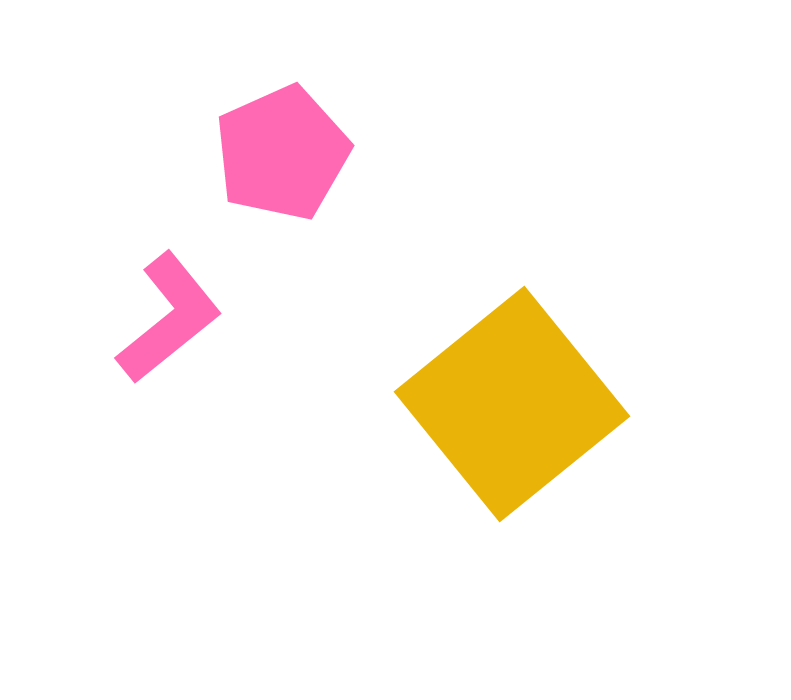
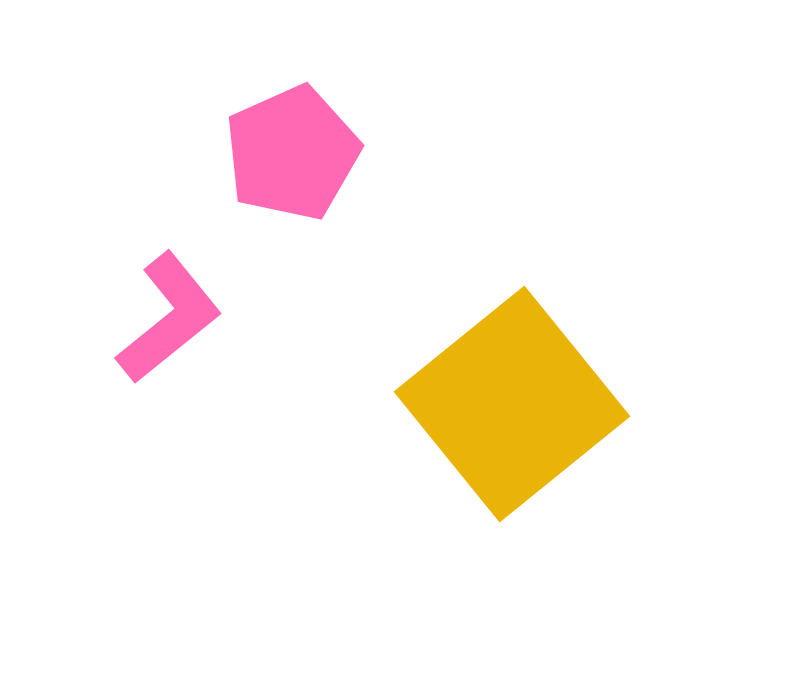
pink pentagon: moved 10 px right
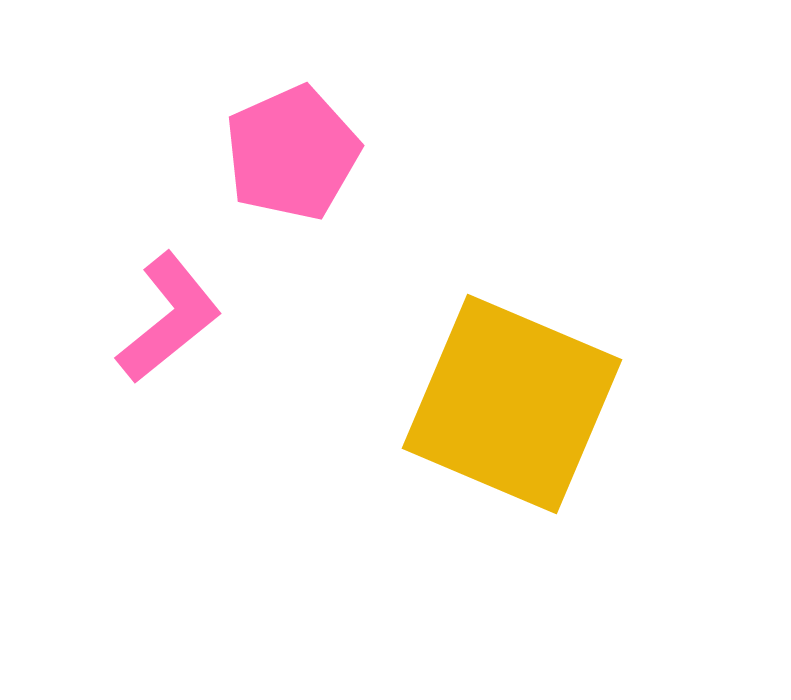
yellow square: rotated 28 degrees counterclockwise
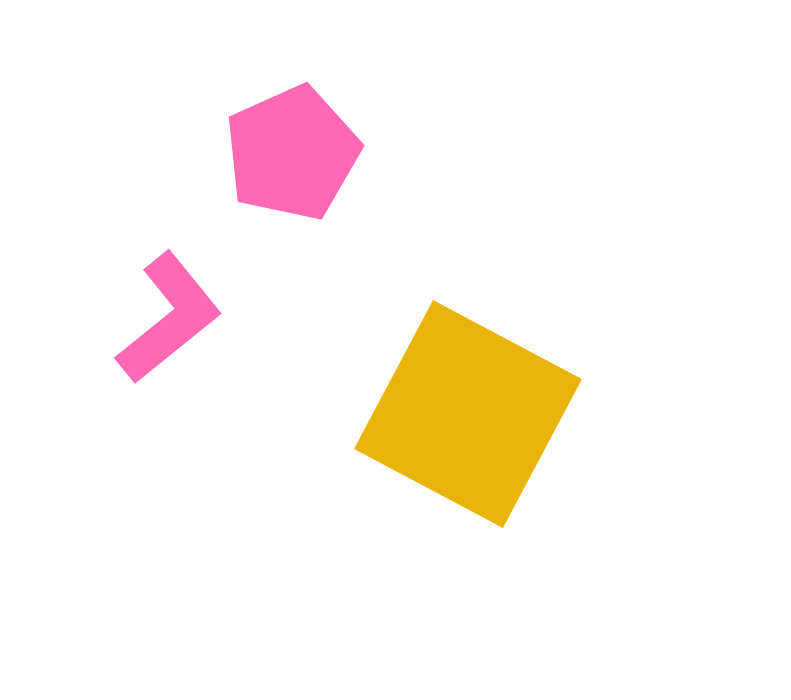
yellow square: moved 44 px left, 10 px down; rotated 5 degrees clockwise
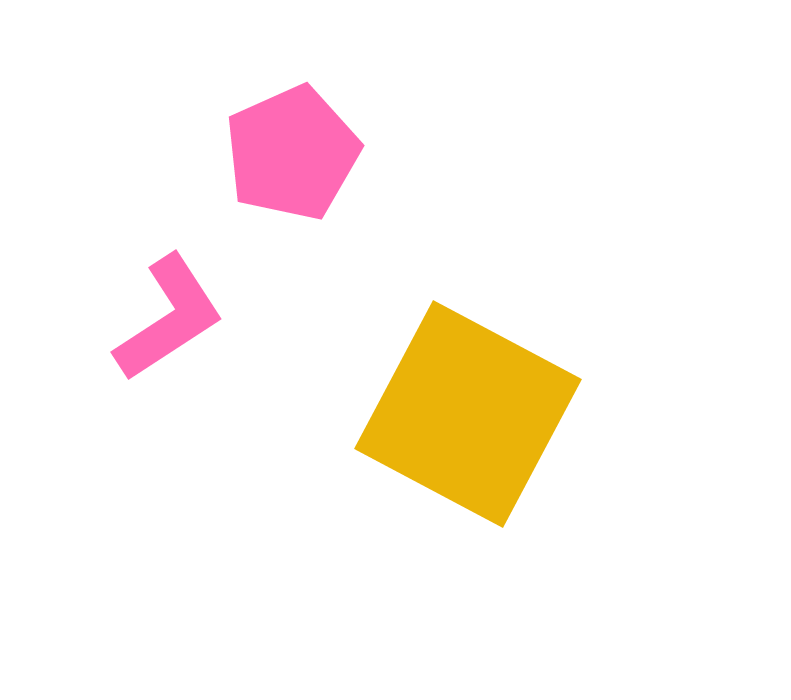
pink L-shape: rotated 6 degrees clockwise
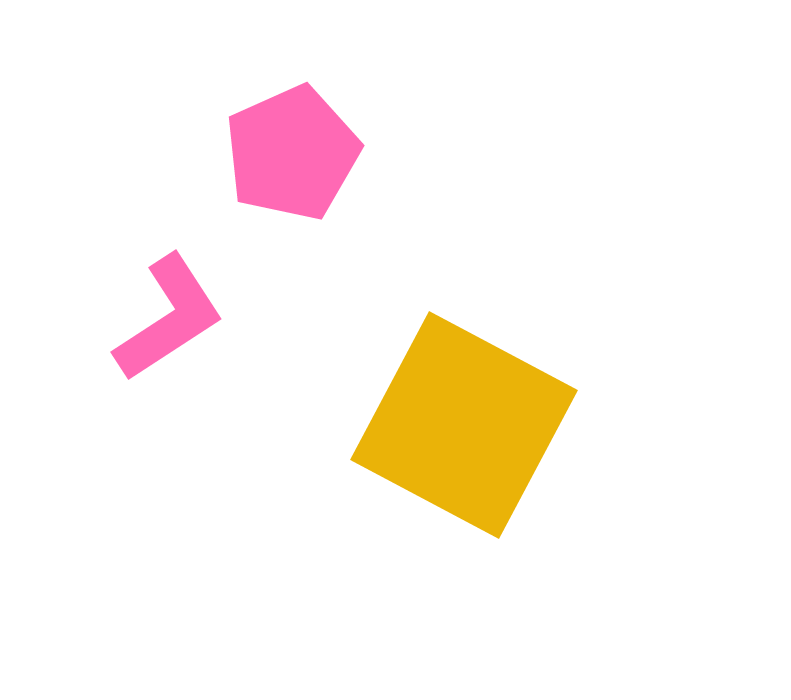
yellow square: moved 4 px left, 11 px down
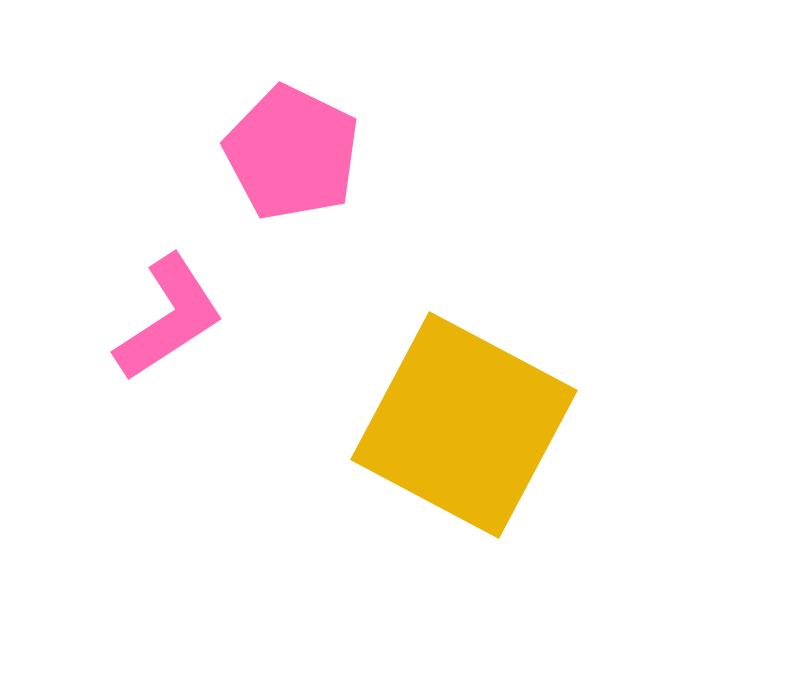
pink pentagon: rotated 22 degrees counterclockwise
